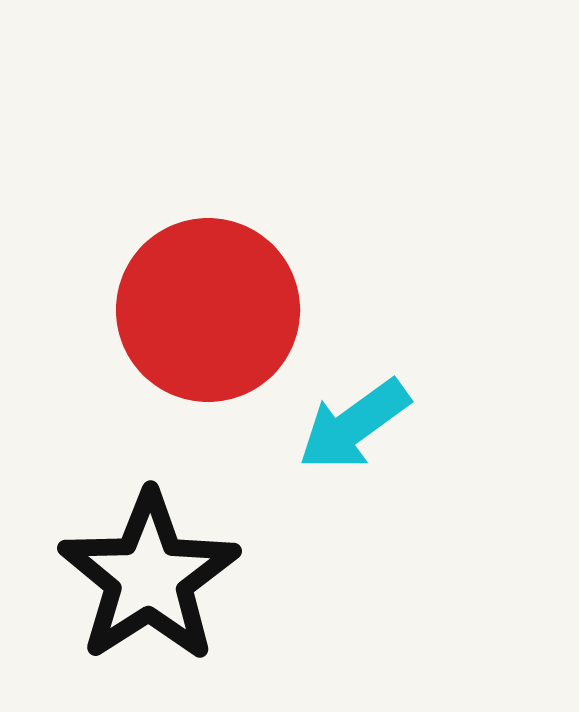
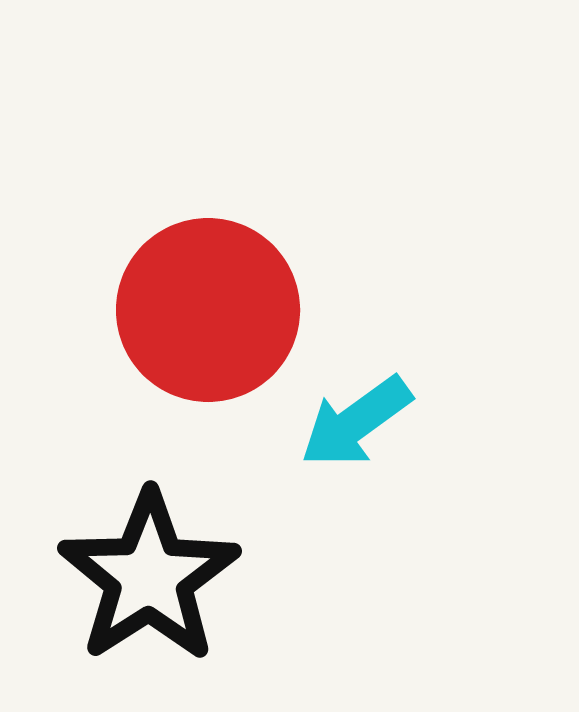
cyan arrow: moved 2 px right, 3 px up
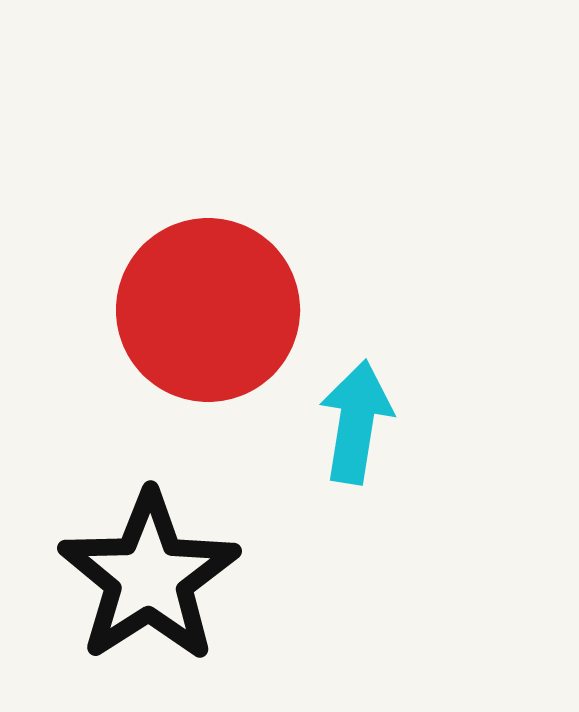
cyan arrow: rotated 135 degrees clockwise
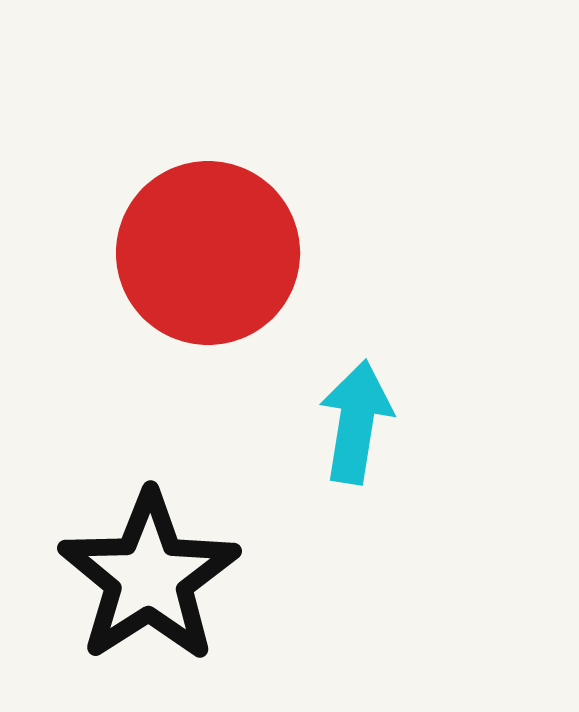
red circle: moved 57 px up
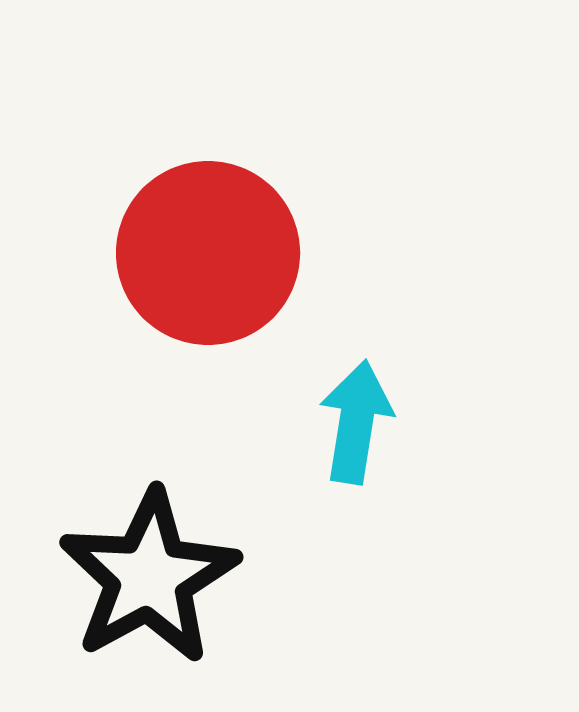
black star: rotated 4 degrees clockwise
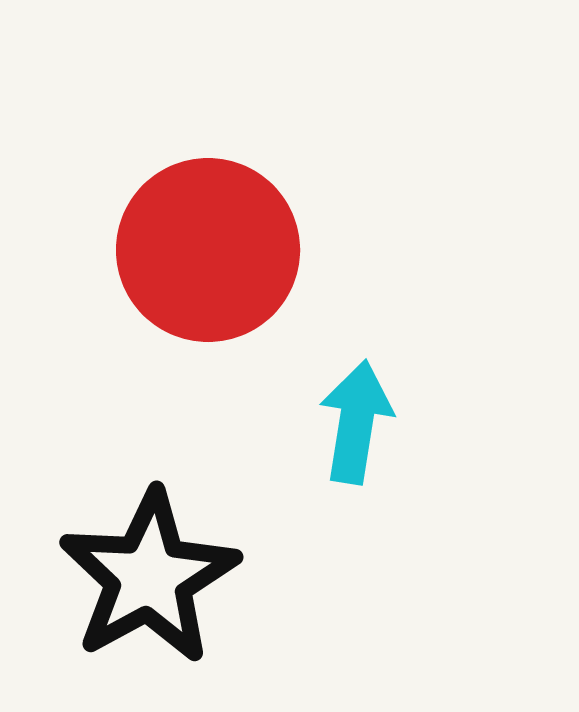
red circle: moved 3 px up
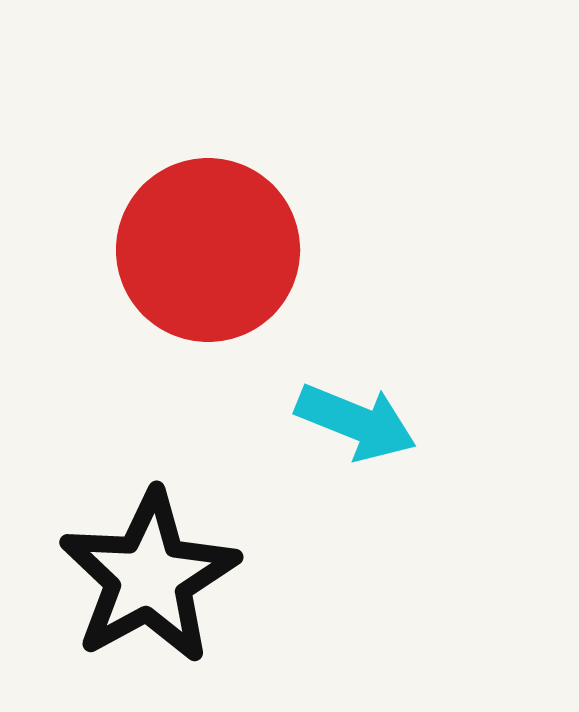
cyan arrow: rotated 103 degrees clockwise
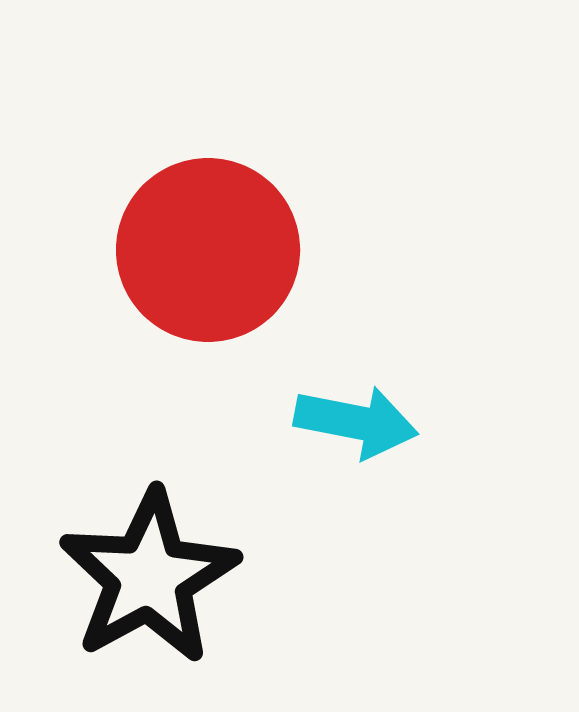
cyan arrow: rotated 11 degrees counterclockwise
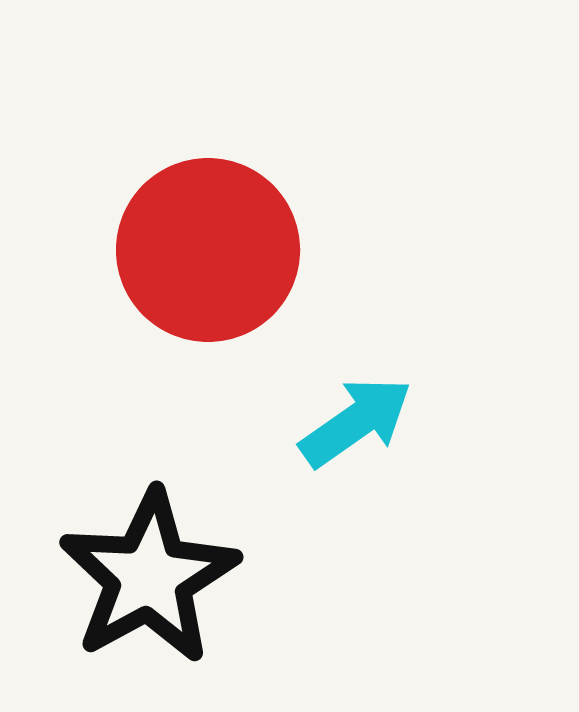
cyan arrow: rotated 46 degrees counterclockwise
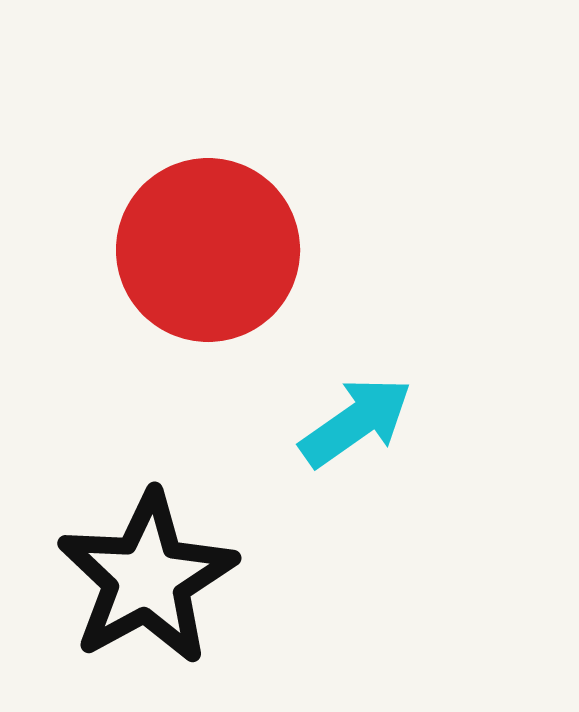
black star: moved 2 px left, 1 px down
